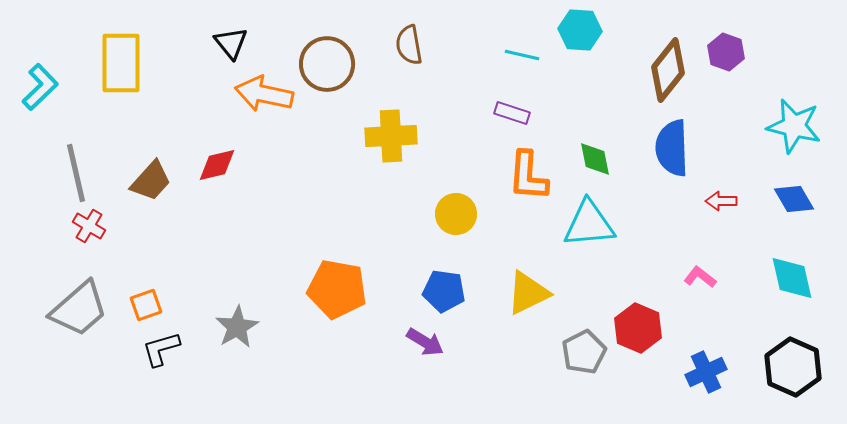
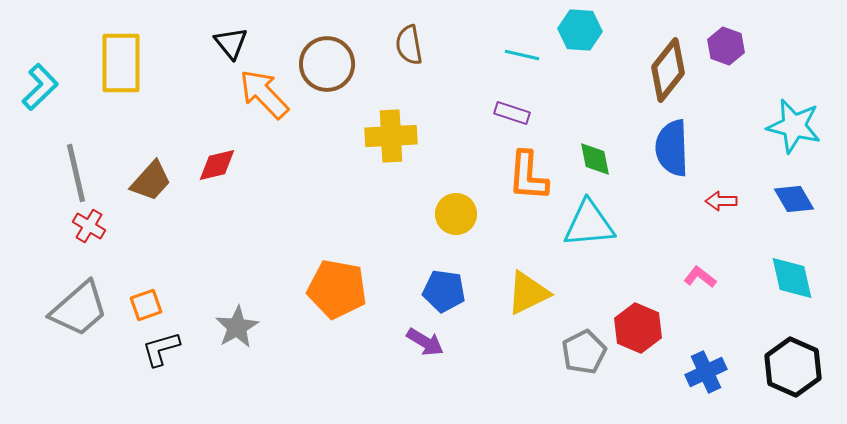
purple hexagon: moved 6 px up
orange arrow: rotated 34 degrees clockwise
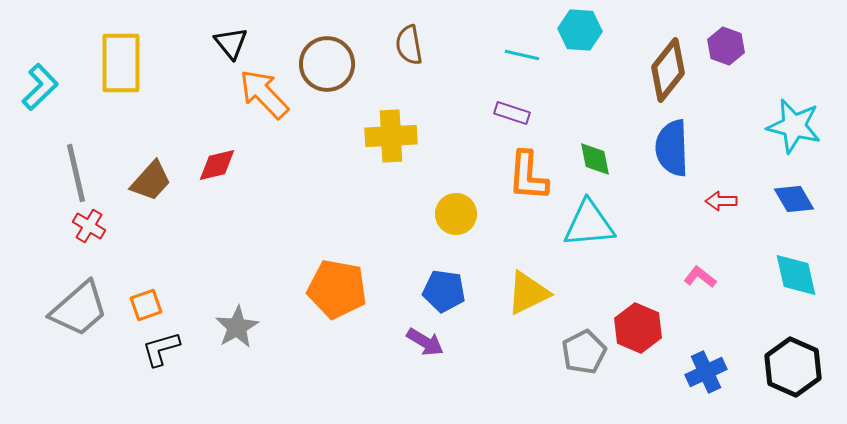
cyan diamond: moved 4 px right, 3 px up
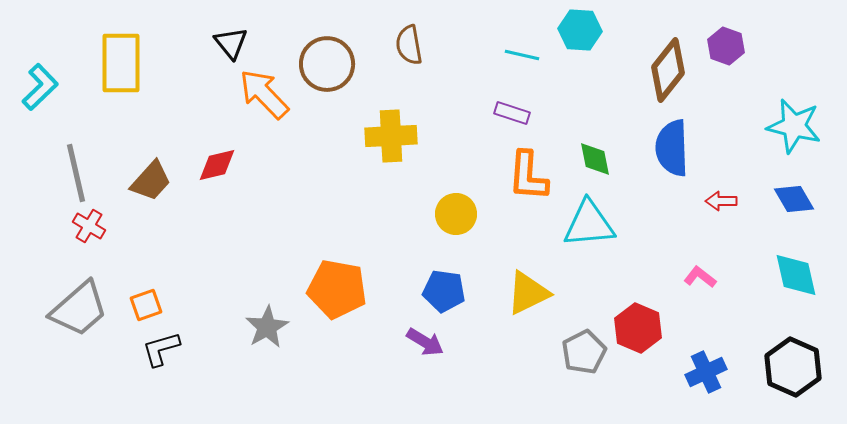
gray star: moved 30 px right
